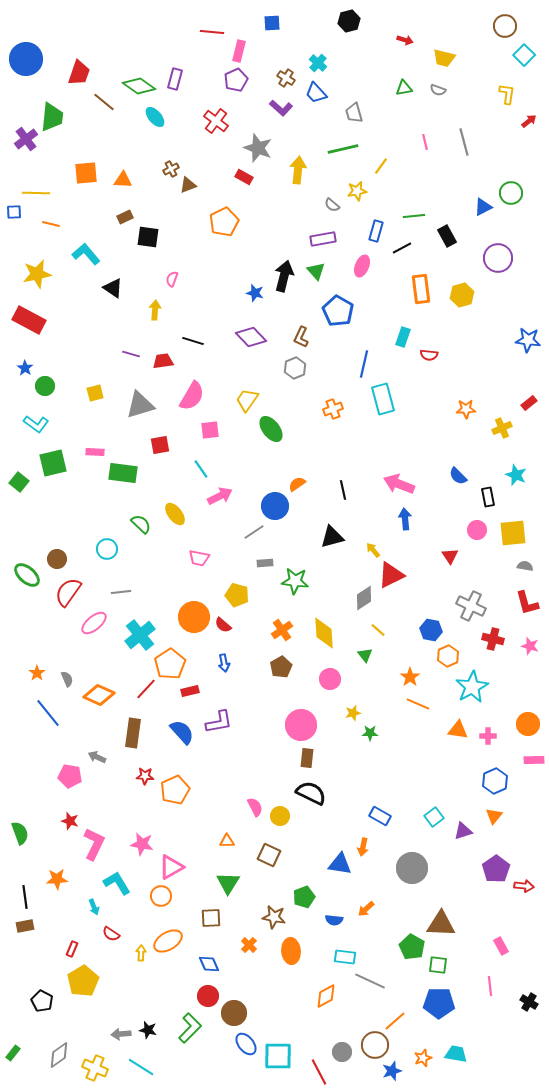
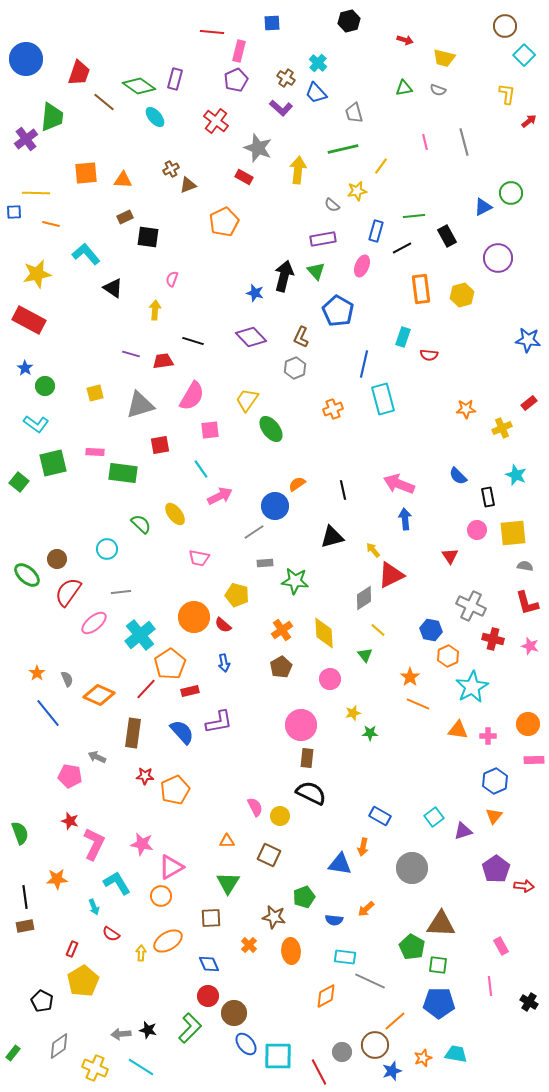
gray diamond at (59, 1055): moved 9 px up
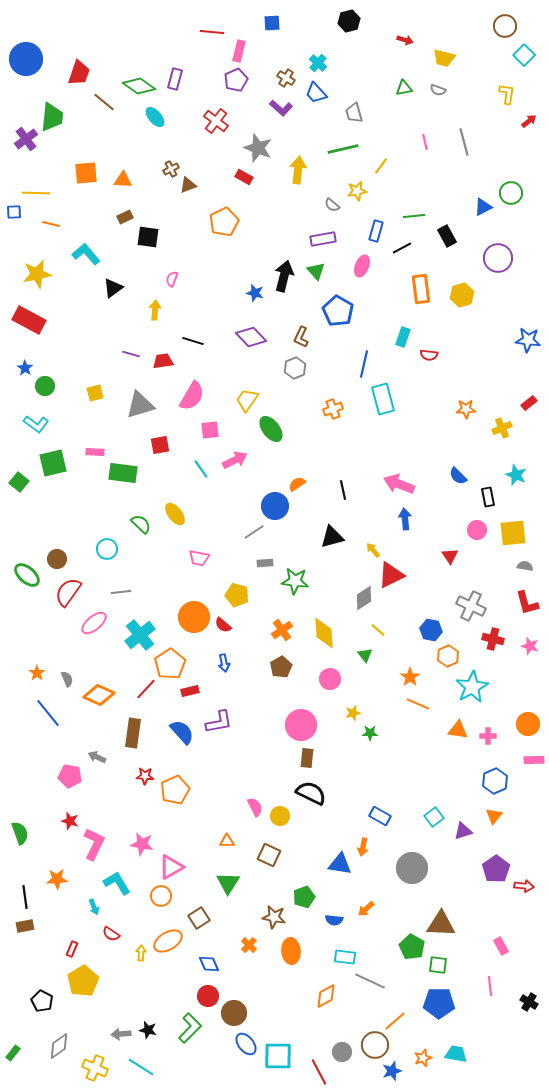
black triangle at (113, 288): rotated 50 degrees clockwise
pink arrow at (220, 496): moved 15 px right, 36 px up
brown square at (211, 918): moved 12 px left; rotated 30 degrees counterclockwise
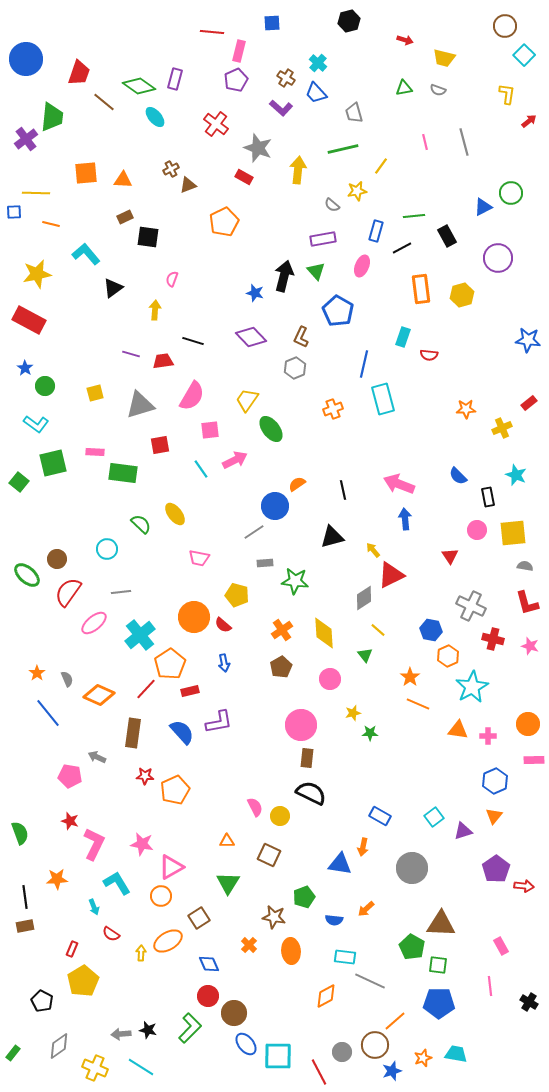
red cross at (216, 121): moved 3 px down
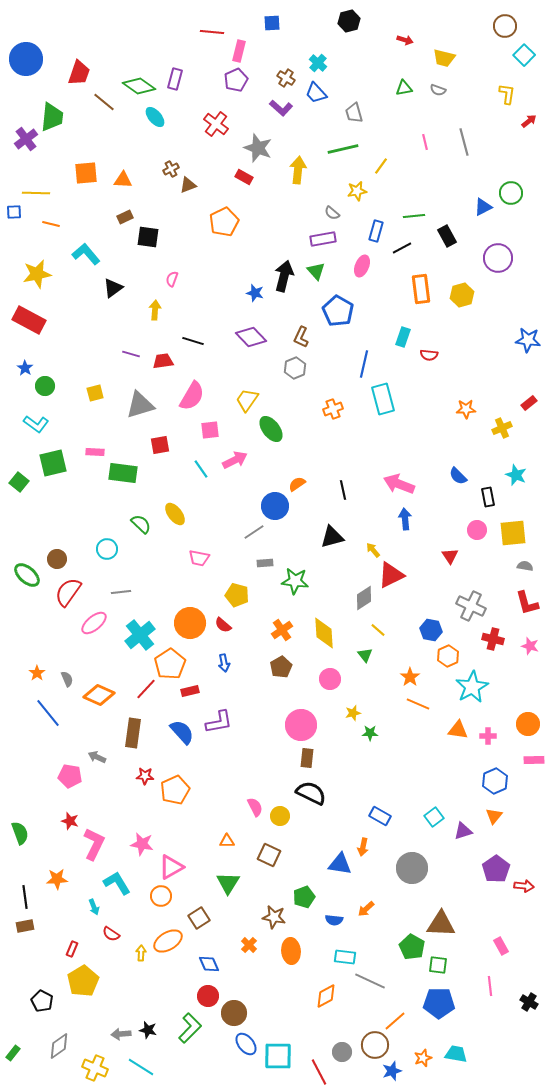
gray semicircle at (332, 205): moved 8 px down
orange circle at (194, 617): moved 4 px left, 6 px down
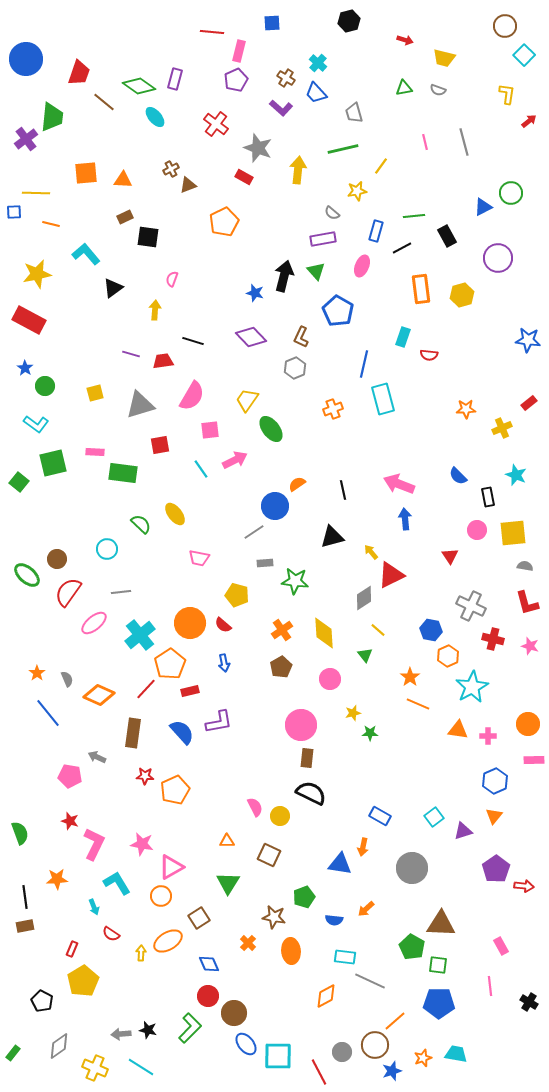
yellow arrow at (373, 550): moved 2 px left, 2 px down
orange cross at (249, 945): moved 1 px left, 2 px up
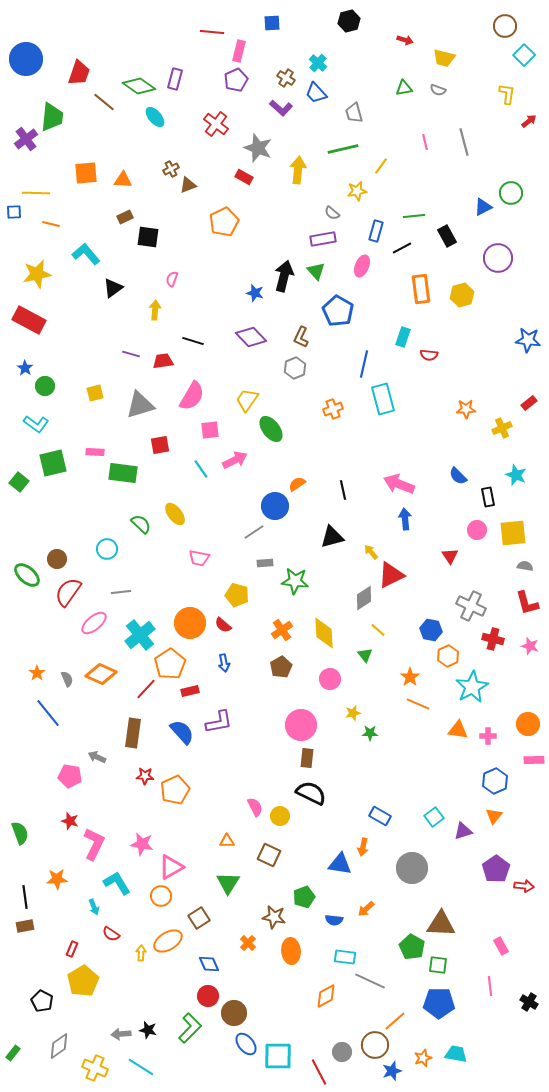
orange diamond at (99, 695): moved 2 px right, 21 px up
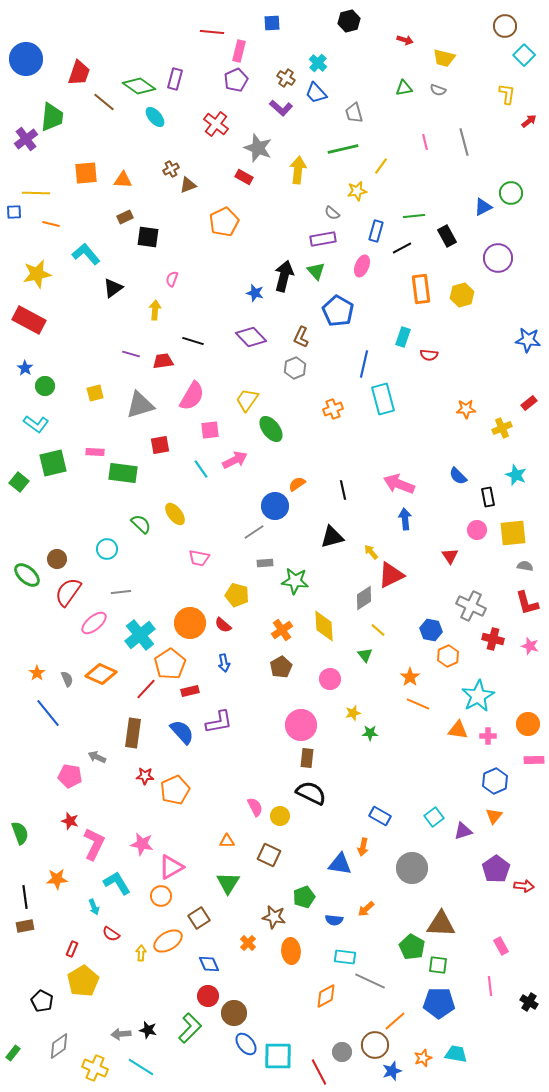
yellow diamond at (324, 633): moved 7 px up
cyan star at (472, 687): moved 6 px right, 9 px down
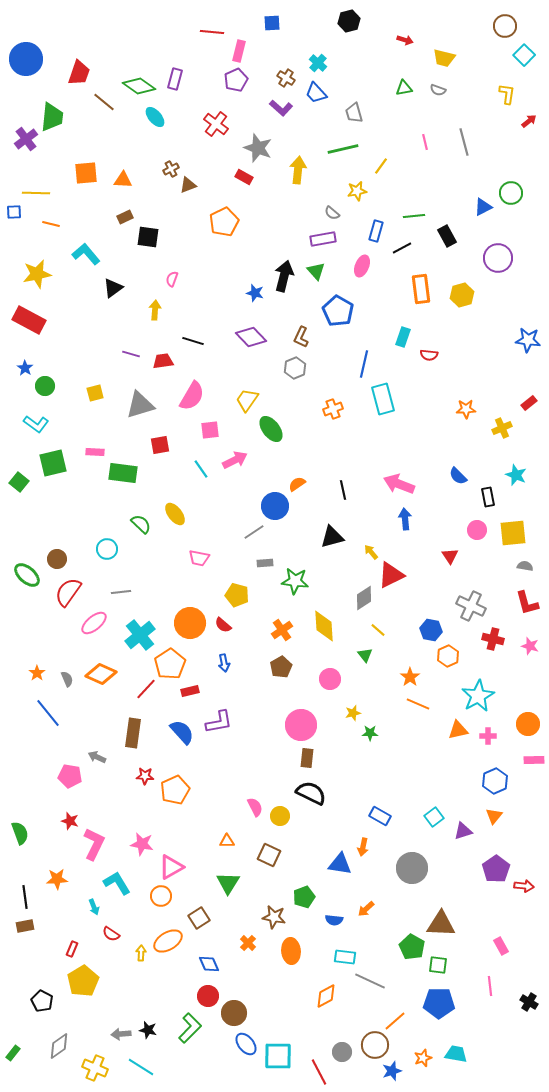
orange triangle at (458, 730): rotated 20 degrees counterclockwise
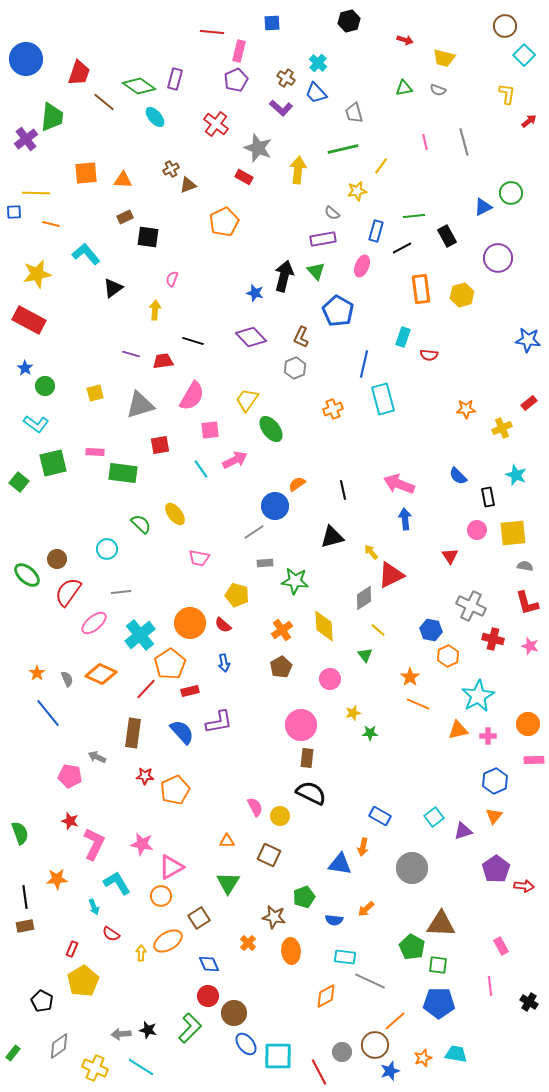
blue star at (392, 1071): moved 2 px left
